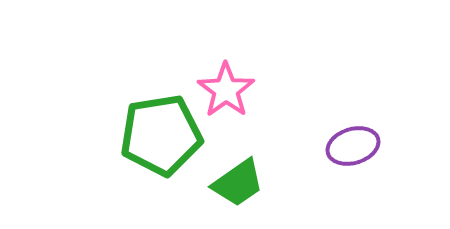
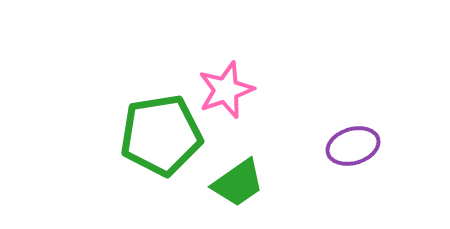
pink star: rotated 16 degrees clockwise
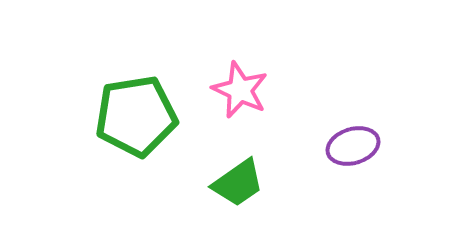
pink star: moved 14 px right; rotated 28 degrees counterclockwise
green pentagon: moved 25 px left, 19 px up
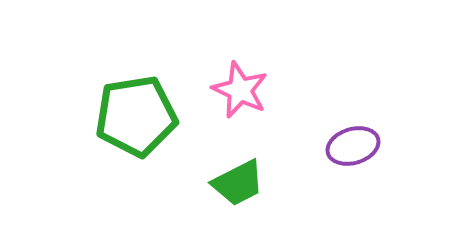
green trapezoid: rotated 8 degrees clockwise
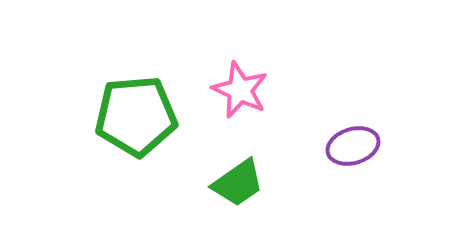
green pentagon: rotated 4 degrees clockwise
green trapezoid: rotated 8 degrees counterclockwise
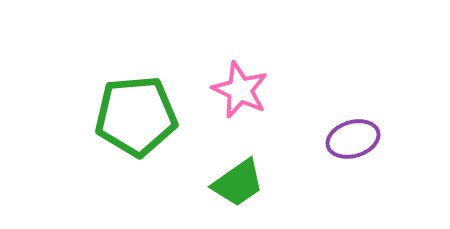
purple ellipse: moved 7 px up
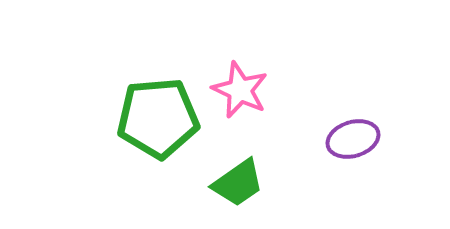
green pentagon: moved 22 px right, 2 px down
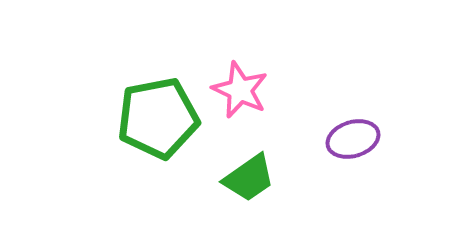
green pentagon: rotated 6 degrees counterclockwise
green trapezoid: moved 11 px right, 5 px up
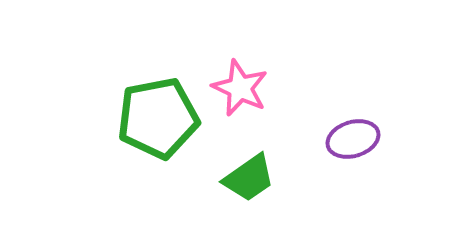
pink star: moved 2 px up
